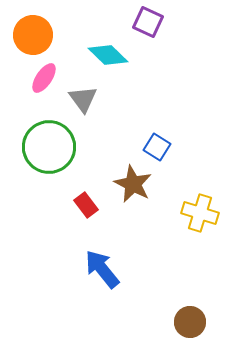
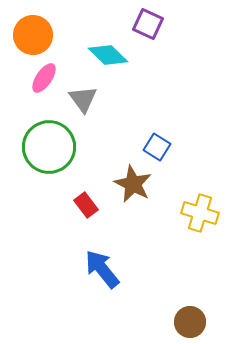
purple square: moved 2 px down
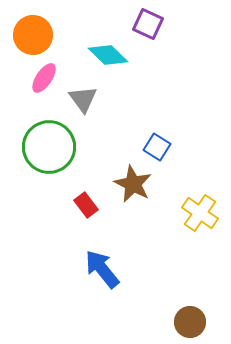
yellow cross: rotated 18 degrees clockwise
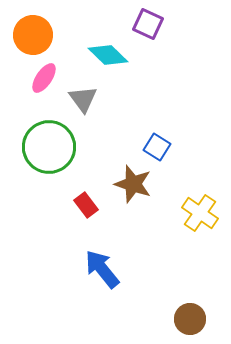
brown star: rotated 9 degrees counterclockwise
brown circle: moved 3 px up
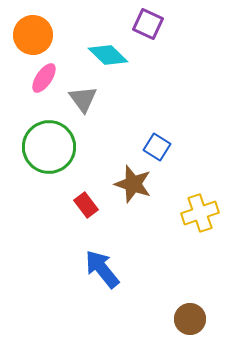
yellow cross: rotated 36 degrees clockwise
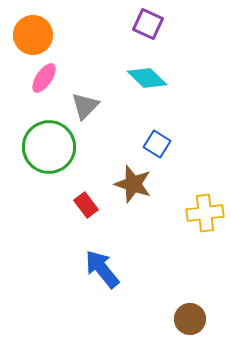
cyan diamond: moved 39 px right, 23 px down
gray triangle: moved 2 px right, 7 px down; rotated 20 degrees clockwise
blue square: moved 3 px up
yellow cross: moved 5 px right; rotated 12 degrees clockwise
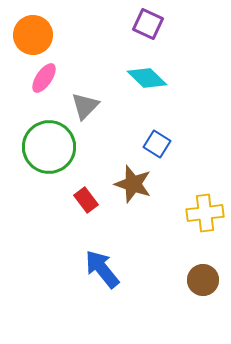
red rectangle: moved 5 px up
brown circle: moved 13 px right, 39 px up
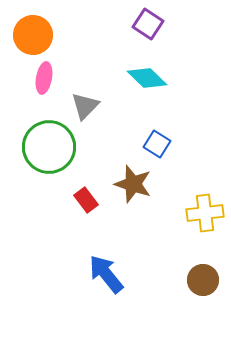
purple square: rotated 8 degrees clockwise
pink ellipse: rotated 24 degrees counterclockwise
blue arrow: moved 4 px right, 5 px down
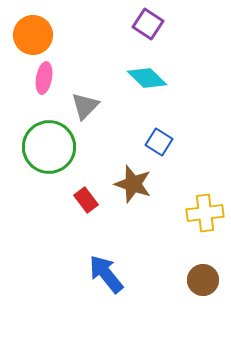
blue square: moved 2 px right, 2 px up
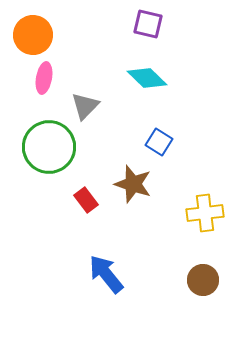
purple square: rotated 20 degrees counterclockwise
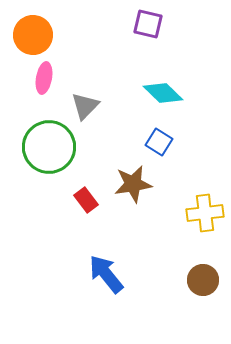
cyan diamond: moved 16 px right, 15 px down
brown star: rotated 27 degrees counterclockwise
